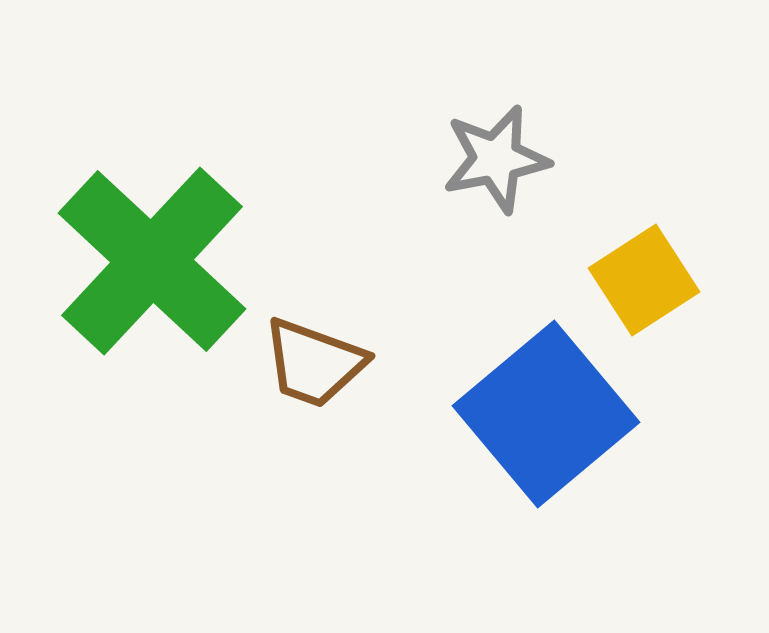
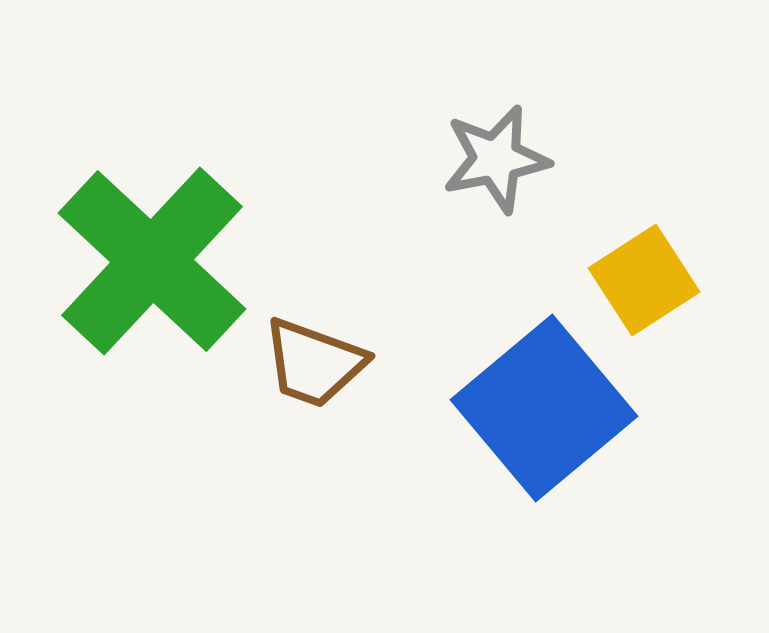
blue square: moved 2 px left, 6 px up
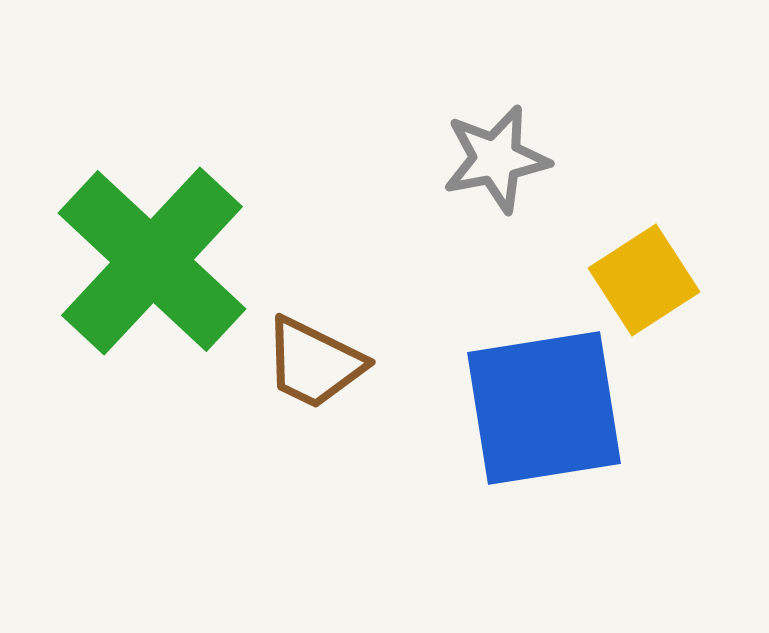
brown trapezoid: rotated 6 degrees clockwise
blue square: rotated 31 degrees clockwise
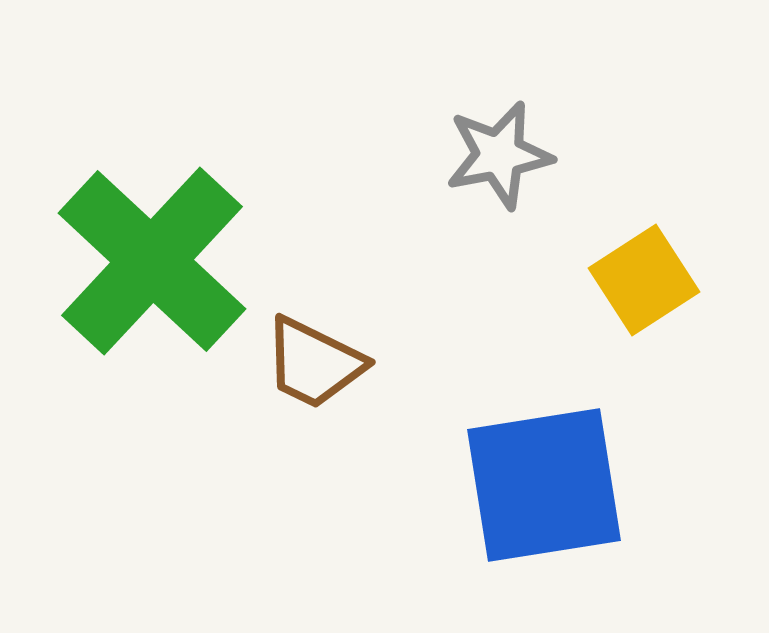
gray star: moved 3 px right, 4 px up
blue square: moved 77 px down
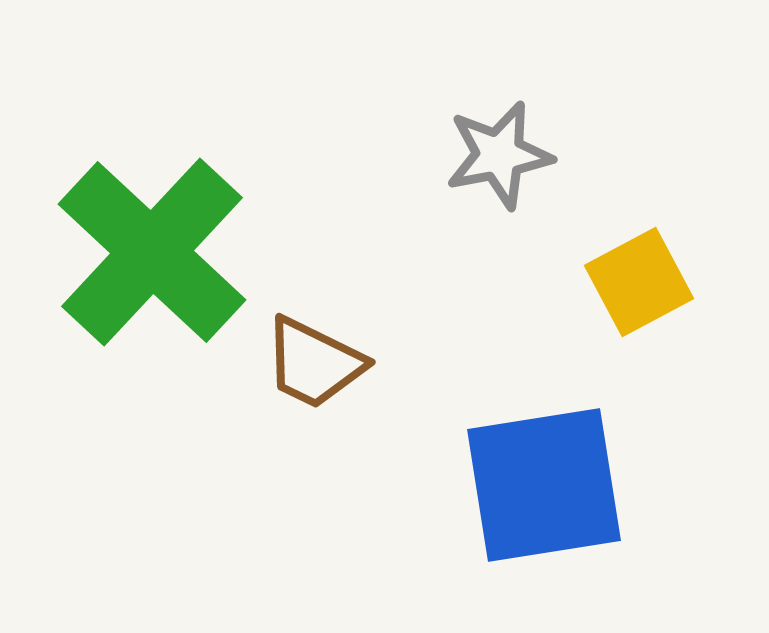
green cross: moved 9 px up
yellow square: moved 5 px left, 2 px down; rotated 5 degrees clockwise
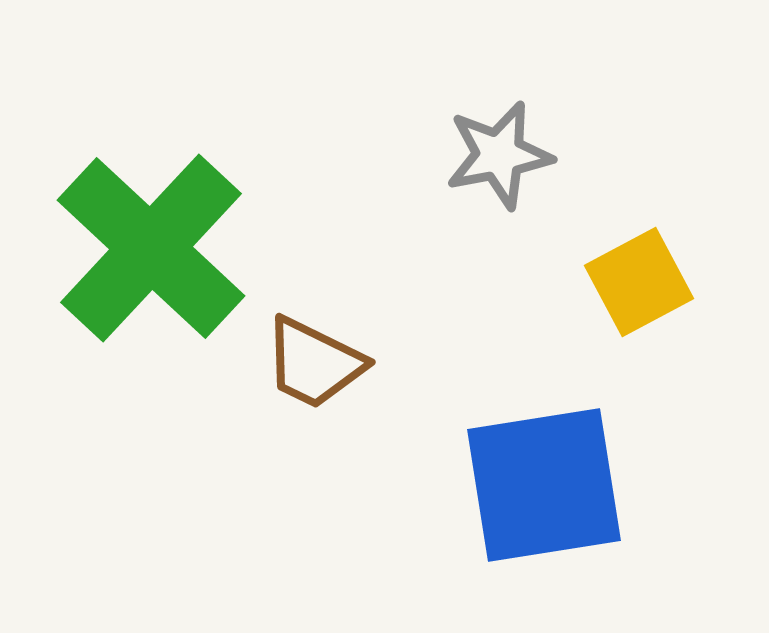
green cross: moved 1 px left, 4 px up
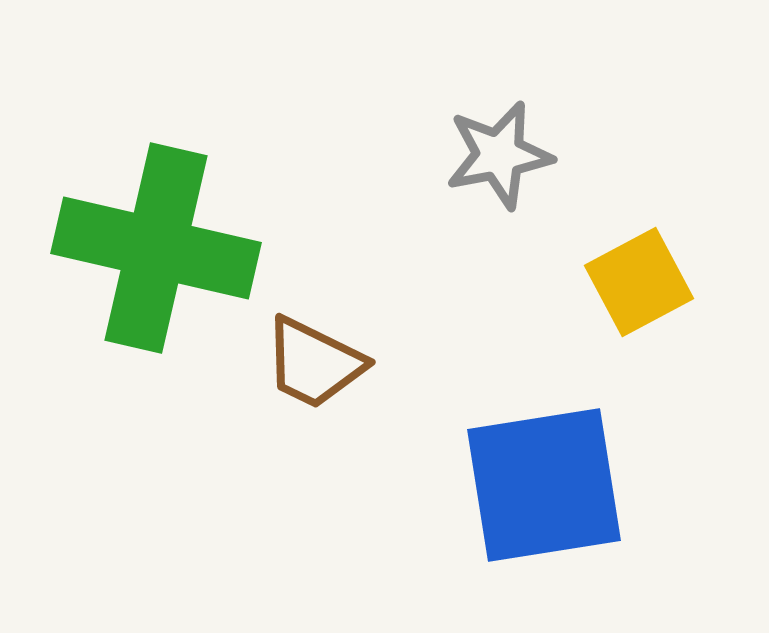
green cross: moved 5 px right; rotated 30 degrees counterclockwise
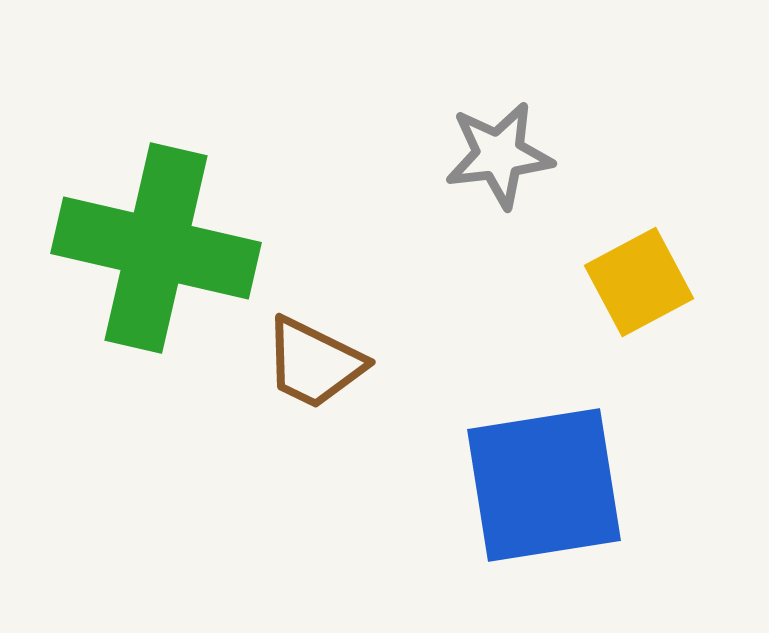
gray star: rotated 4 degrees clockwise
